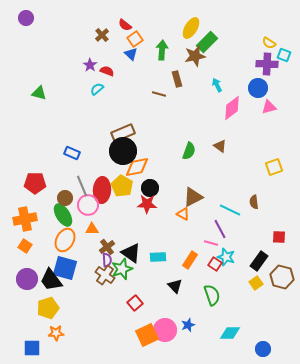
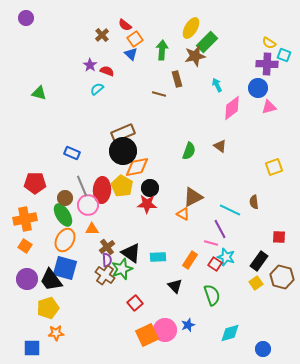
cyan diamond at (230, 333): rotated 15 degrees counterclockwise
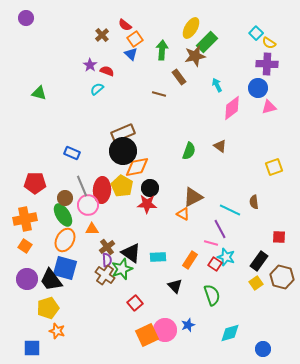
cyan square at (284, 55): moved 28 px left, 22 px up; rotated 24 degrees clockwise
brown rectangle at (177, 79): moved 2 px right, 2 px up; rotated 21 degrees counterclockwise
orange star at (56, 333): moved 1 px right, 2 px up; rotated 21 degrees clockwise
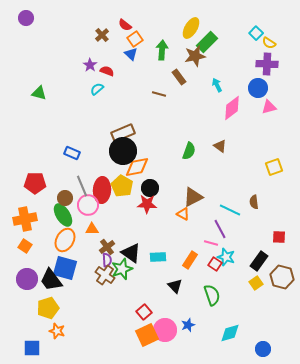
red square at (135, 303): moved 9 px right, 9 px down
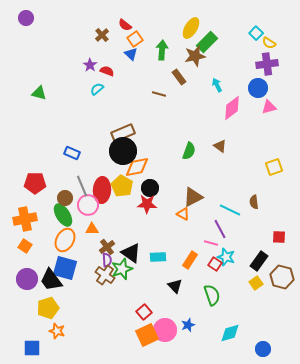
purple cross at (267, 64): rotated 10 degrees counterclockwise
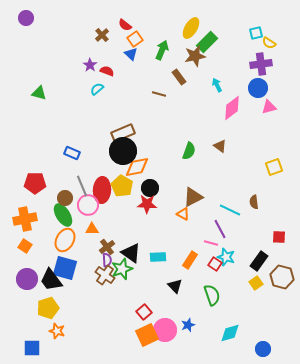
cyan square at (256, 33): rotated 32 degrees clockwise
green arrow at (162, 50): rotated 18 degrees clockwise
purple cross at (267, 64): moved 6 px left
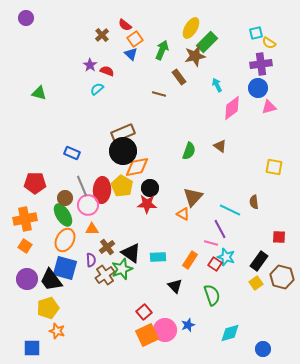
yellow square at (274, 167): rotated 30 degrees clockwise
brown triangle at (193, 197): rotated 20 degrees counterclockwise
purple semicircle at (107, 260): moved 16 px left
brown cross at (105, 275): rotated 18 degrees clockwise
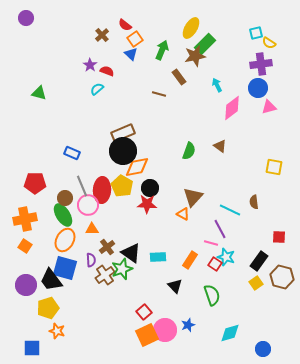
green rectangle at (207, 42): moved 2 px left, 2 px down
purple circle at (27, 279): moved 1 px left, 6 px down
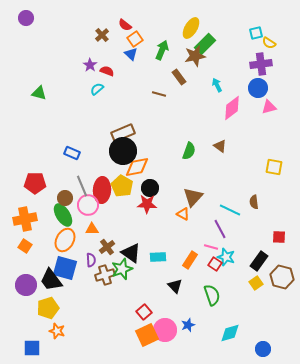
pink line at (211, 243): moved 4 px down
brown cross at (105, 275): rotated 18 degrees clockwise
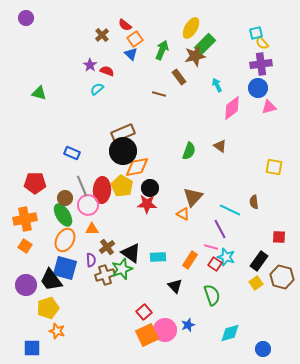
yellow semicircle at (269, 43): moved 7 px left; rotated 16 degrees clockwise
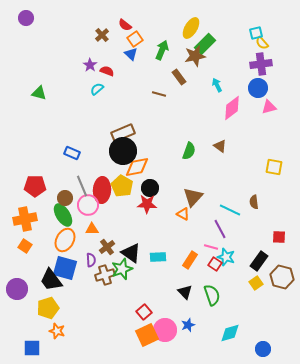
red pentagon at (35, 183): moved 3 px down
purple circle at (26, 285): moved 9 px left, 4 px down
black triangle at (175, 286): moved 10 px right, 6 px down
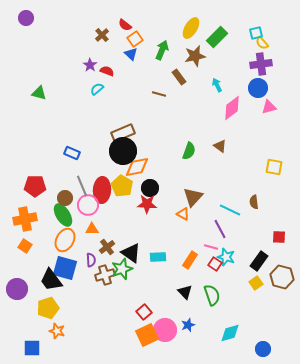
green rectangle at (205, 44): moved 12 px right, 7 px up
